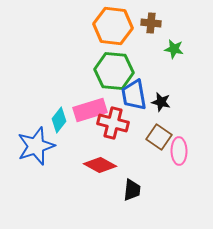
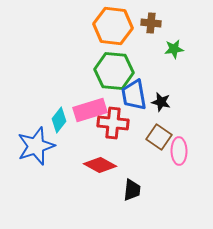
green star: rotated 18 degrees counterclockwise
red cross: rotated 8 degrees counterclockwise
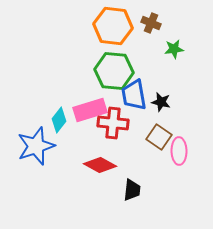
brown cross: rotated 18 degrees clockwise
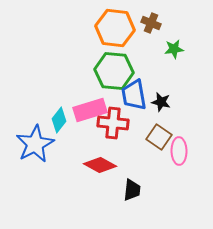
orange hexagon: moved 2 px right, 2 px down
blue star: moved 1 px left, 2 px up; rotated 9 degrees counterclockwise
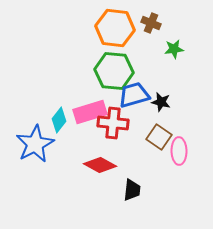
blue trapezoid: rotated 84 degrees clockwise
pink rectangle: moved 2 px down
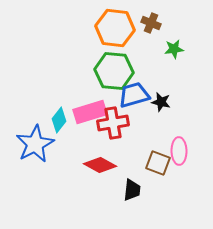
red cross: rotated 16 degrees counterclockwise
brown square: moved 1 px left, 26 px down; rotated 15 degrees counterclockwise
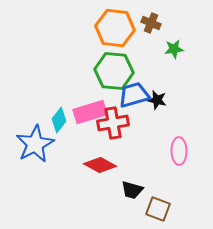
black star: moved 4 px left, 2 px up
brown square: moved 46 px down
black trapezoid: rotated 100 degrees clockwise
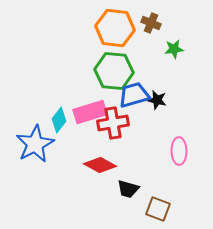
black trapezoid: moved 4 px left, 1 px up
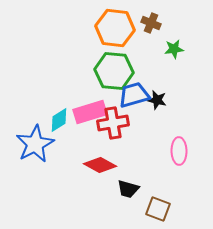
cyan diamond: rotated 20 degrees clockwise
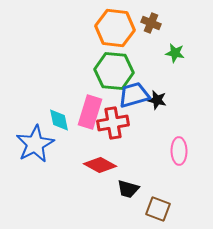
green star: moved 1 px right, 4 px down; rotated 18 degrees clockwise
pink rectangle: rotated 56 degrees counterclockwise
cyan diamond: rotated 70 degrees counterclockwise
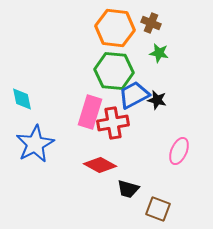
green star: moved 16 px left
blue trapezoid: rotated 12 degrees counterclockwise
cyan diamond: moved 37 px left, 21 px up
pink ellipse: rotated 24 degrees clockwise
